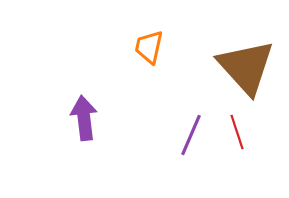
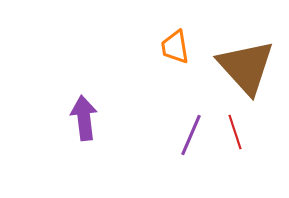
orange trapezoid: moved 26 px right; rotated 21 degrees counterclockwise
red line: moved 2 px left
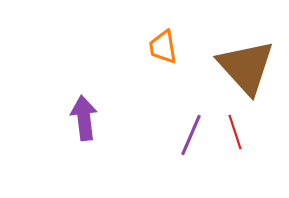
orange trapezoid: moved 12 px left
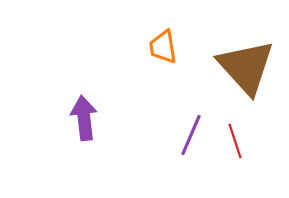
red line: moved 9 px down
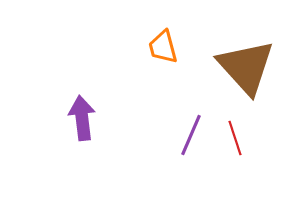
orange trapezoid: rotated 6 degrees counterclockwise
purple arrow: moved 2 px left
red line: moved 3 px up
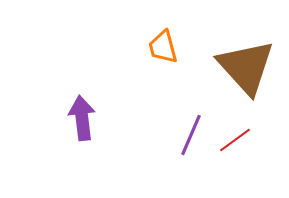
red line: moved 2 px down; rotated 72 degrees clockwise
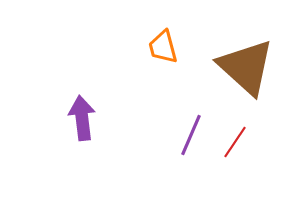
brown triangle: rotated 6 degrees counterclockwise
red line: moved 2 px down; rotated 20 degrees counterclockwise
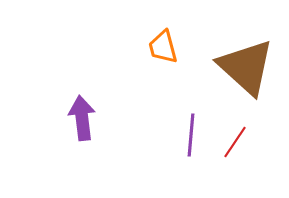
purple line: rotated 18 degrees counterclockwise
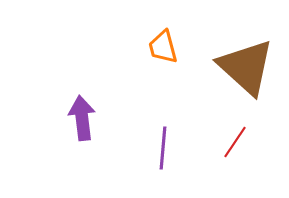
purple line: moved 28 px left, 13 px down
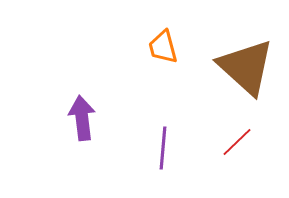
red line: moved 2 px right; rotated 12 degrees clockwise
